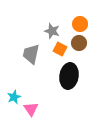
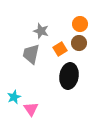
gray star: moved 11 px left
orange square: rotated 32 degrees clockwise
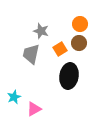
pink triangle: moved 3 px right; rotated 35 degrees clockwise
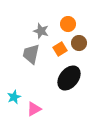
orange circle: moved 12 px left
black ellipse: moved 2 px down; rotated 30 degrees clockwise
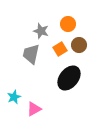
brown circle: moved 2 px down
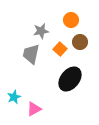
orange circle: moved 3 px right, 4 px up
gray star: rotated 28 degrees counterclockwise
brown circle: moved 1 px right, 3 px up
orange square: rotated 16 degrees counterclockwise
black ellipse: moved 1 px right, 1 px down
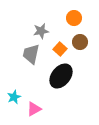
orange circle: moved 3 px right, 2 px up
black ellipse: moved 9 px left, 3 px up
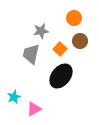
brown circle: moved 1 px up
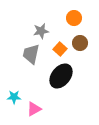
brown circle: moved 2 px down
cyan star: rotated 24 degrees clockwise
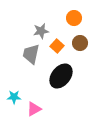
orange square: moved 3 px left, 3 px up
